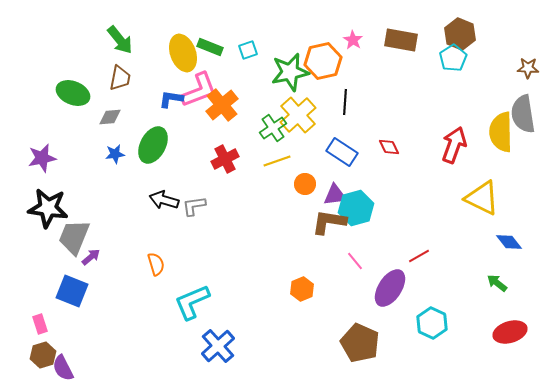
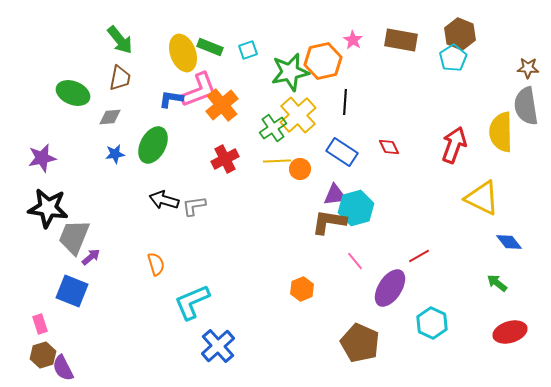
gray semicircle at (523, 114): moved 3 px right, 8 px up
yellow line at (277, 161): rotated 16 degrees clockwise
orange circle at (305, 184): moved 5 px left, 15 px up
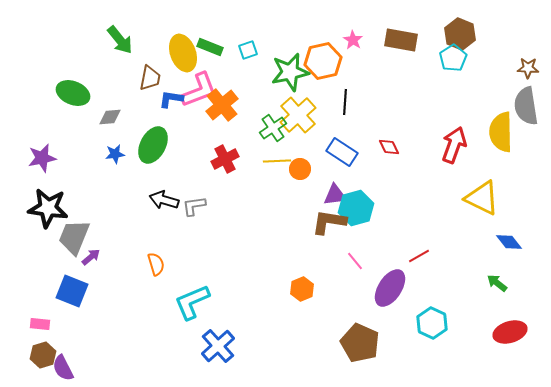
brown trapezoid at (120, 78): moved 30 px right
pink rectangle at (40, 324): rotated 66 degrees counterclockwise
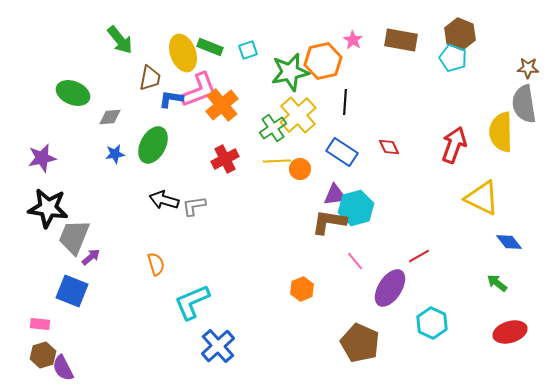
cyan pentagon at (453, 58): rotated 20 degrees counterclockwise
gray semicircle at (526, 106): moved 2 px left, 2 px up
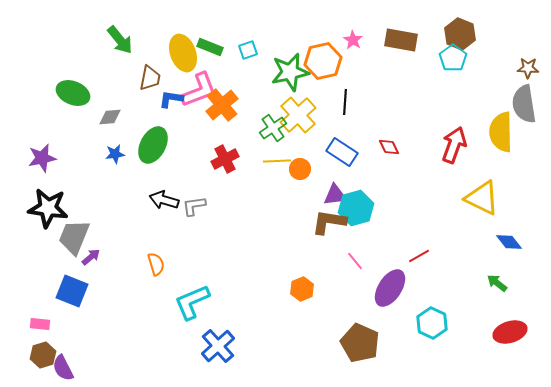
cyan pentagon at (453, 58): rotated 16 degrees clockwise
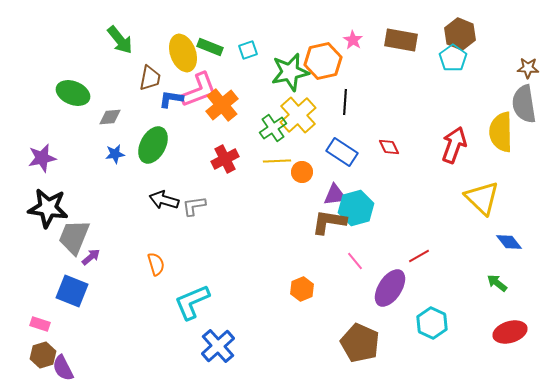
orange circle at (300, 169): moved 2 px right, 3 px down
yellow triangle at (482, 198): rotated 18 degrees clockwise
pink rectangle at (40, 324): rotated 12 degrees clockwise
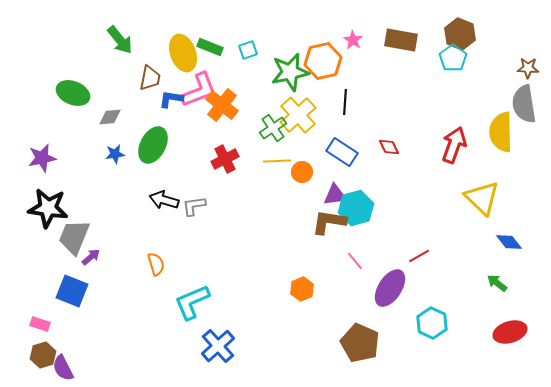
orange cross at (222, 105): rotated 12 degrees counterclockwise
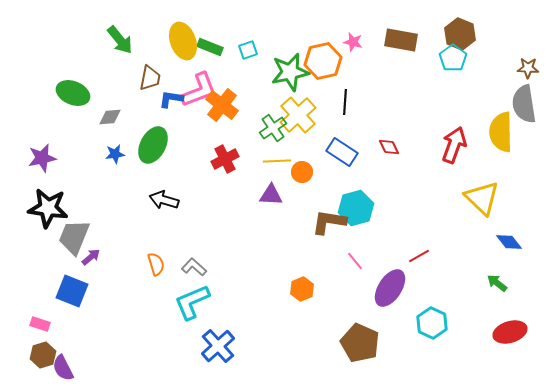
pink star at (353, 40): moved 2 px down; rotated 18 degrees counterclockwise
yellow ellipse at (183, 53): moved 12 px up
purple triangle at (335, 195): moved 64 px left; rotated 10 degrees clockwise
gray L-shape at (194, 206): moved 61 px down; rotated 50 degrees clockwise
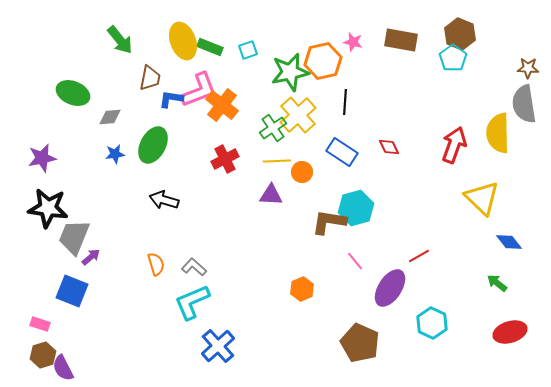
yellow semicircle at (501, 132): moved 3 px left, 1 px down
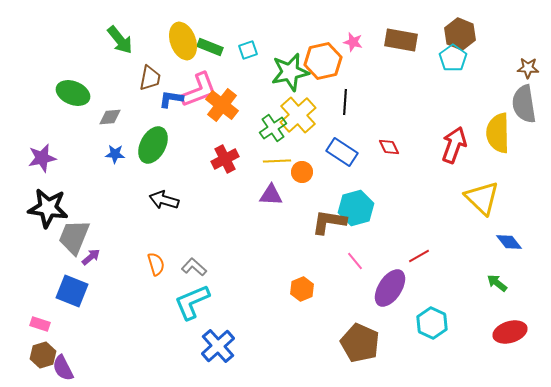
blue star at (115, 154): rotated 12 degrees clockwise
